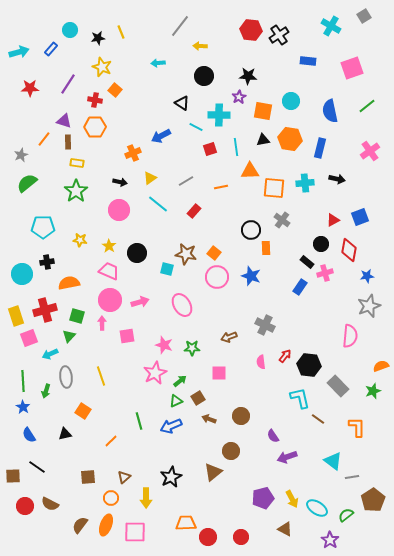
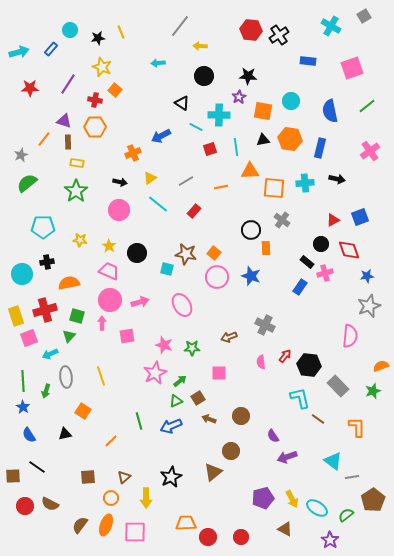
red diamond at (349, 250): rotated 30 degrees counterclockwise
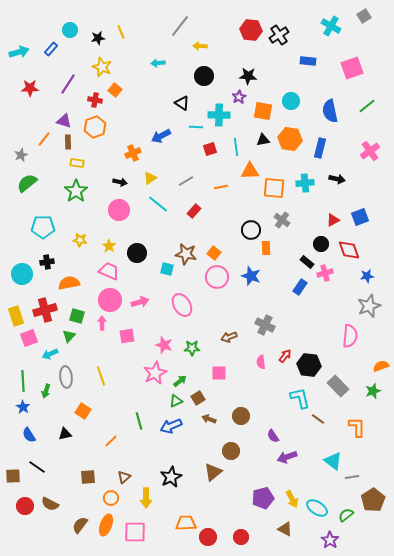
orange hexagon at (95, 127): rotated 20 degrees counterclockwise
cyan line at (196, 127): rotated 24 degrees counterclockwise
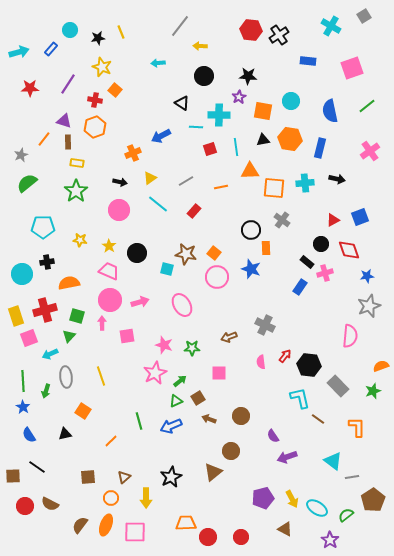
blue star at (251, 276): moved 7 px up
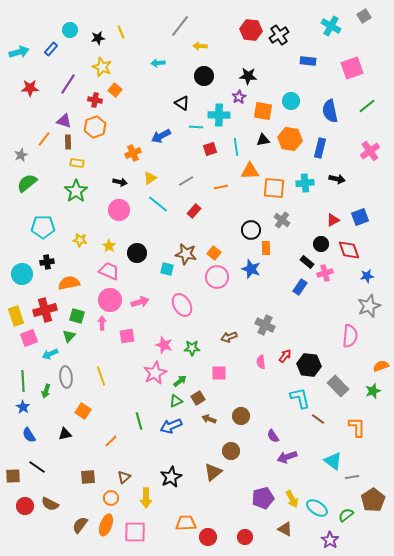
red circle at (241, 537): moved 4 px right
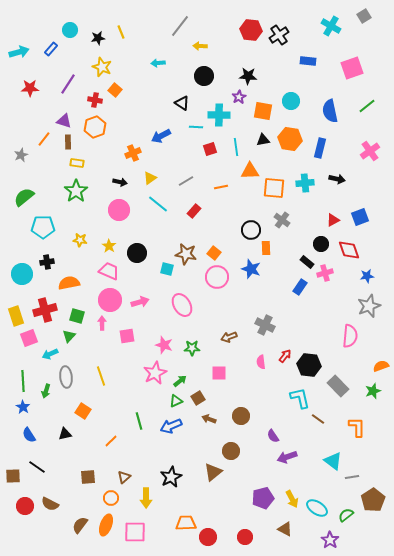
green semicircle at (27, 183): moved 3 px left, 14 px down
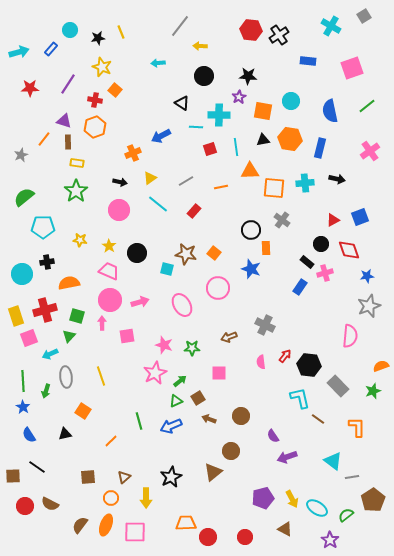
pink circle at (217, 277): moved 1 px right, 11 px down
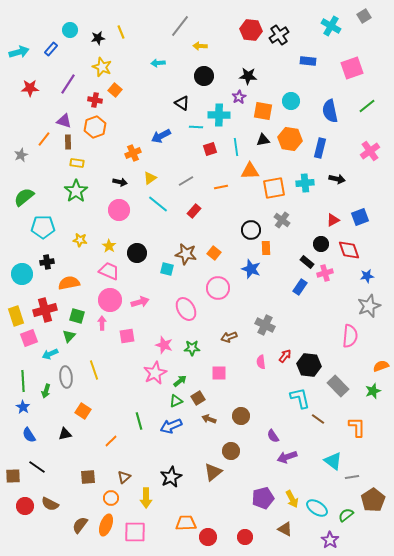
orange square at (274, 188): rotated 15 degrees counterclockwise
pink ellipse at (182, 305): moved 4 px right, 4 px down
yellow line at (101, 376): moved 7 px left, 6 px up
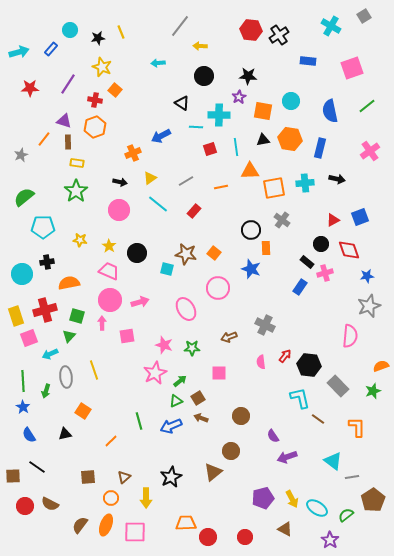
brown arrow at (209, 419): moved 8 px left, 1 px up
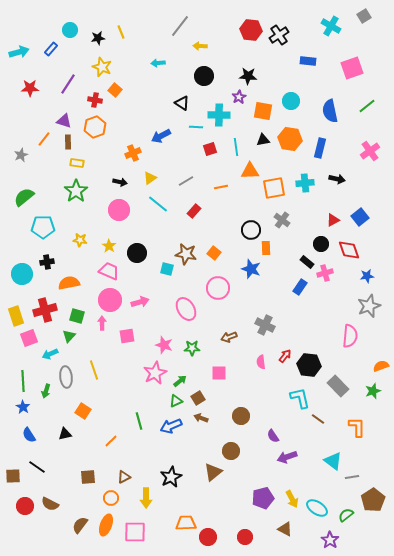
blue square at (360, 217): rotated 18 degrees counterclockwise
brown triangle at (124, 477): rotated 16 degrees clockwise
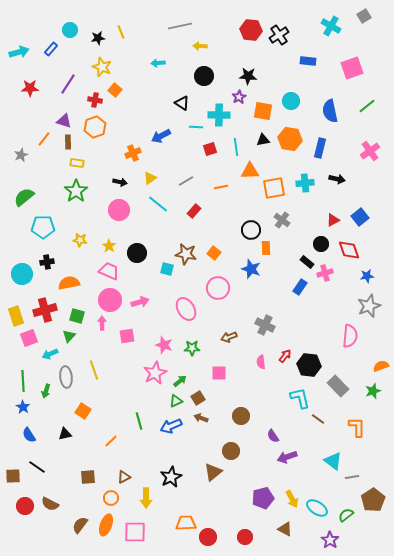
gray line at (180, 26): rotated 40 degrees clockwise
